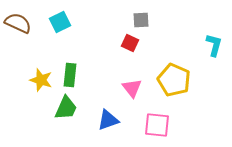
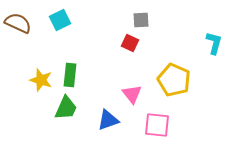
cyan square: moved 2 px up
cyan L-shape: moved 2 px up
pink triangle: moved 6 px down
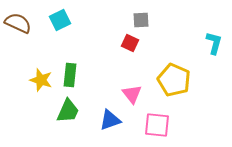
green trapezoid: moved 2 px right, 3 px down
blue triangle: moved 2 px right
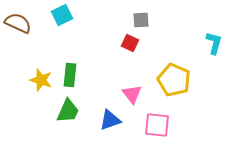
cyan square: moved 2 px right, 5 px up
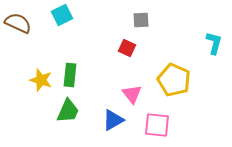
red square: moved 3 px left, 5 px down
blue triangle: moved 3 px right; rotated 10 degrees counterclockwise
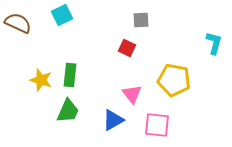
yellow pentagon: rotated 12 degrees counterclockwise
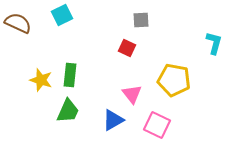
pink square: rotated 20 degrees clockwise
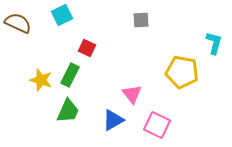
red square: moved 40 px left
green rectangle: rotated 20 degrees clockwise
yellow pentagon: moved 8 px right, 8 px up
